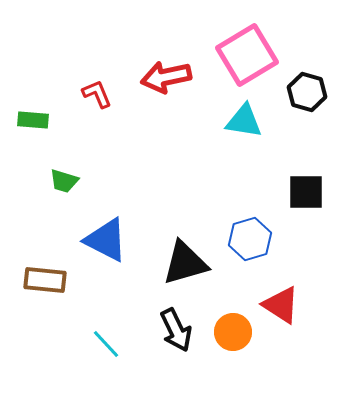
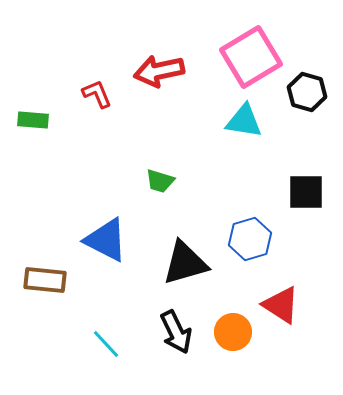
pink square: moved 4 px right, 2 px down
red arrow: moved 7 px left, 6 px up
green trapezoid: moved 96 px right
black arrow: moved 2 px down
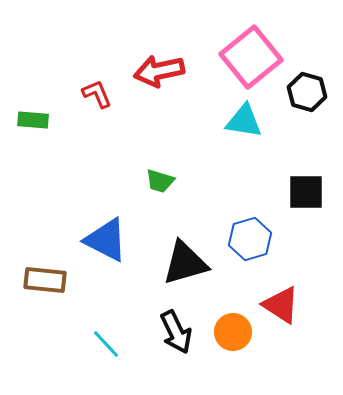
pink square: rotated 8 degrees counterclockwise
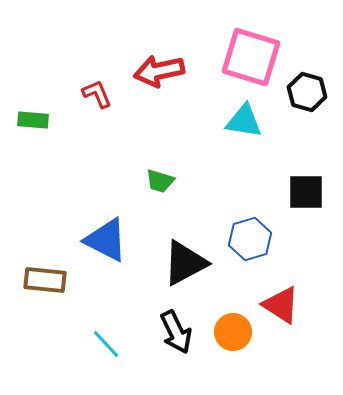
pink square: rotated 34 degrees counterclockwise
black triangle: rotated 12 degrees counterclockwise
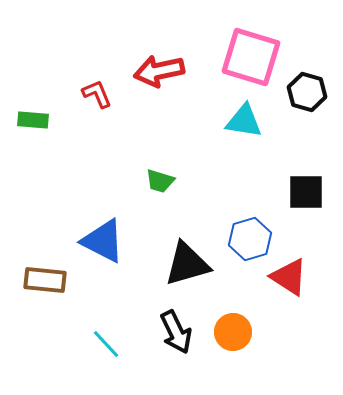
blue triangle: moved 3 px left, 1 px down
black triangle: moved 2 px right, 1 px down; rotated 12 degrees clockwise
red triangle: moved 8 px right, 28 px up
